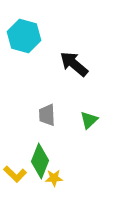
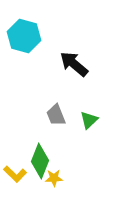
gray trapezoid: moved 9 px right; rotated 20 degrees counterclockwise
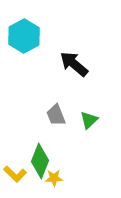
cyan hexagon: rotated 16 degrees clockwise
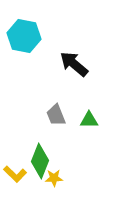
cyan hexagon: rotated 20 degrees counterclockwise
green triangle: rotated 42 degrees clockwise
